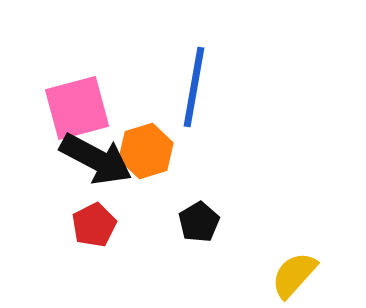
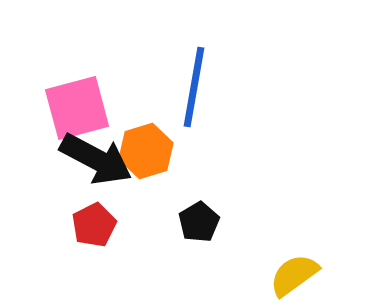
yellow semicircle: rotated 12 degrees clockwise
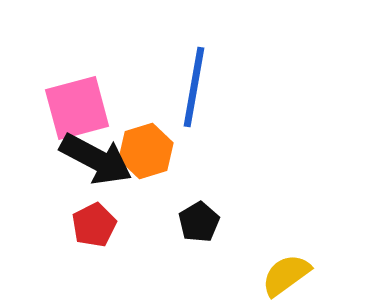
yellow semicircle: moved 8 px left
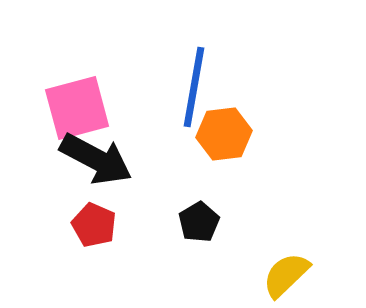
orange hexagon: moved 78 px right, 17 px up; rotated 10 degrees clockwise
red pentagon: rotated 21 degrees counterclockwise
yellow semicircle: rotated 8 degrees counterclockwise
